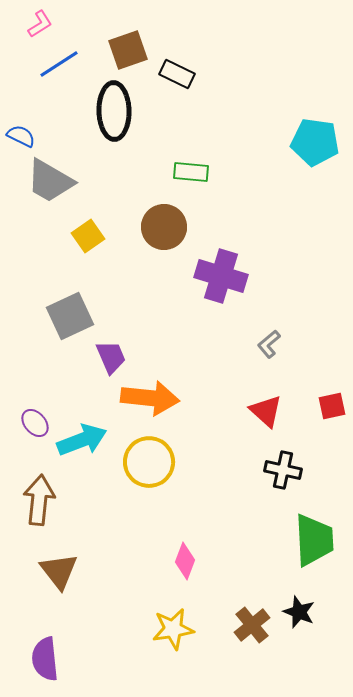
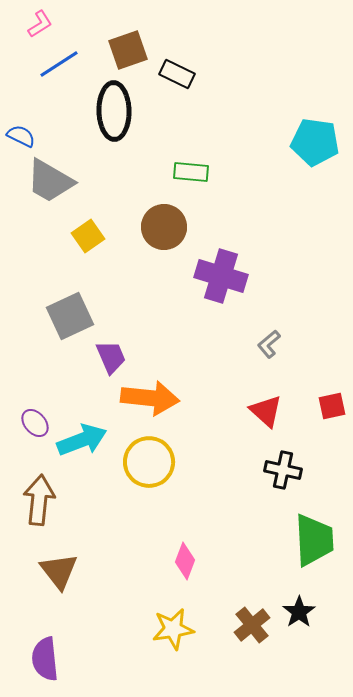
black star: rotated 16 degrees clockwise
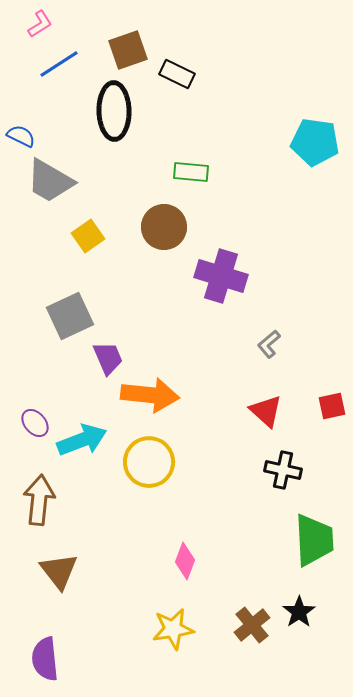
purple trapezoid: moved 3 px left, 1 px down
orange arrow: moved 3 px up
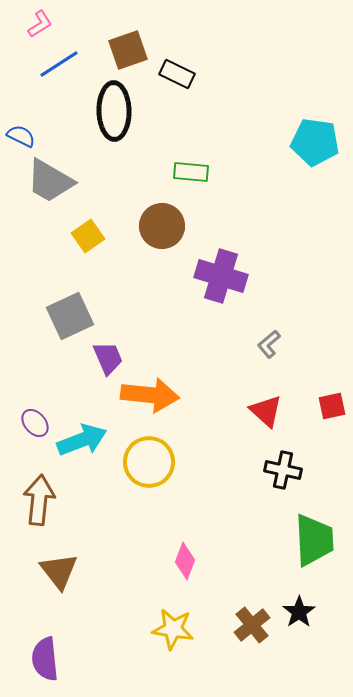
brown circle: moved 2 px left, 1 px up
yellow star: rotated 18 degrees clockwise
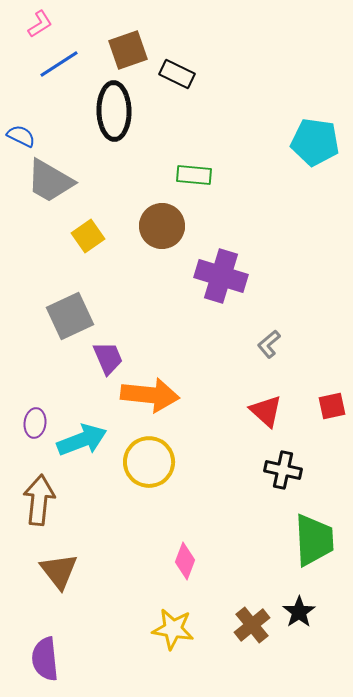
green rectangle: moved 3 px right, 3 px down
purple ellipse: rotated 48 degrees clockwise
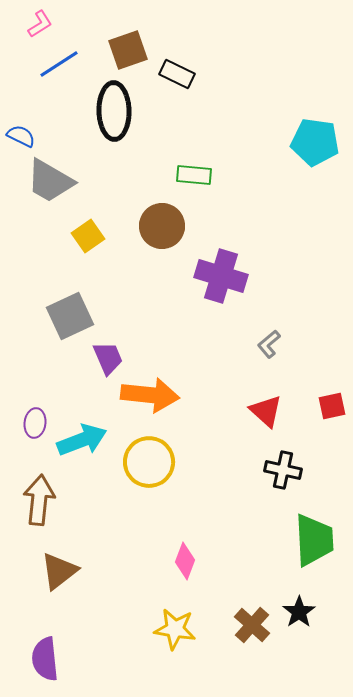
brown triangle: rotated 30 degrees clockwise
brown cross: rotated 9 degrees counterclockwise
yellow star: moved 2 px right
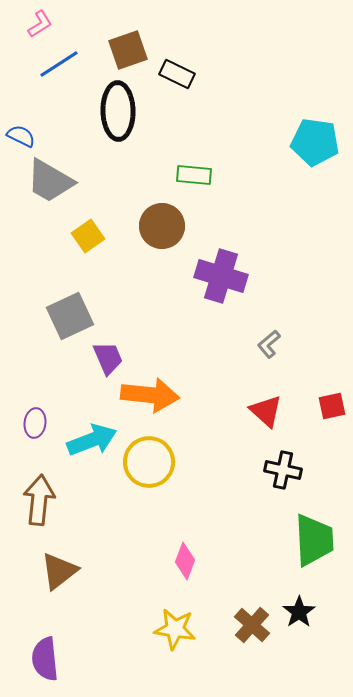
black ellipse: moved 4 px right
cyan arrow: moved 10 px right
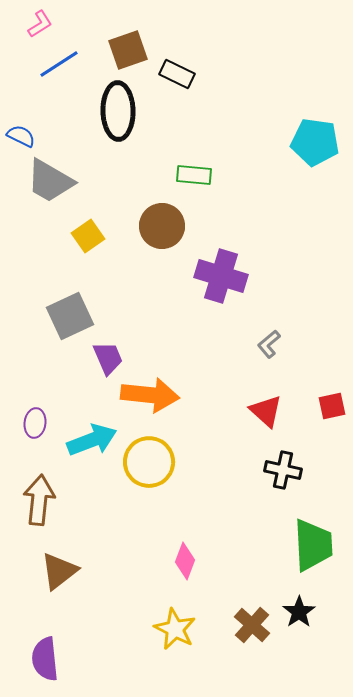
green trapezoid: moved 1 px left, 5 px down
yellow star: rotated 18 degrees clockwise
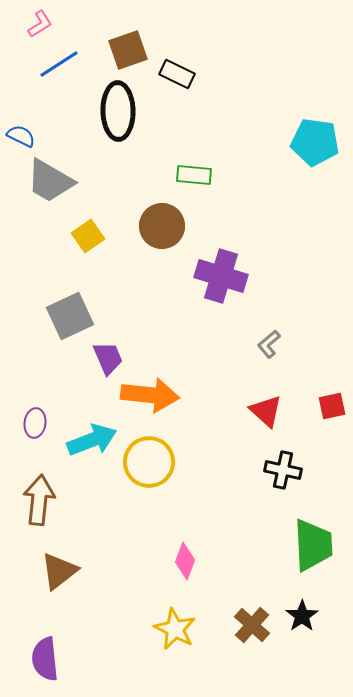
black star: moved 3 px right, 4 px down
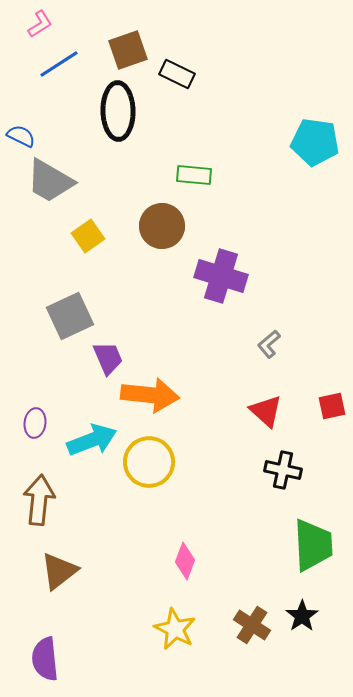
brown cross: rotated 9 degrees counterclockwise
